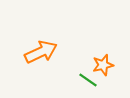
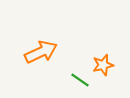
green line: moved 8 px left
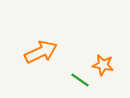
orange star: rotated 25 degrees clockwise
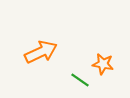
orange star: moved 1 px up
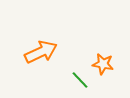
green line: rotated 12 degrees clockwise
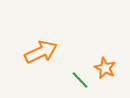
orange star: moved 2 px right, 4 px down; rotated 15 degrees clockwise
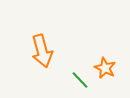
orange arrow: moved 1 px right, 1 px up; rotated 100 degrees clockwise
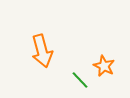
orange star: moved 1 px left, 2 px up
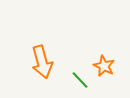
orange arrow: moved 11 px down
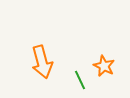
green line: rotated 18 degrees clockwise
